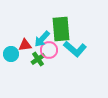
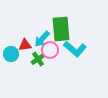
pink circle: moved 1 px right
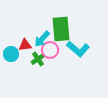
cyan L-shape: moved 3 px right
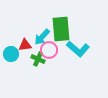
cyan arrow: moved 2 px up
pink circle: moved 1 px left
green cross: rotated 32 degrees counterclockwise
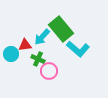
green rectangle: rotated 35 degrees counterclockwise
pink circle: moved 21 px down
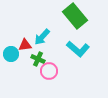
green rectangle: moved 14 px right, 13 px up
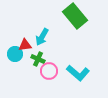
cyan arrow: rotated 12 degrees counterclockwise
cyan L-shape: moved 24 px down
cyan circle: moved 4 px right
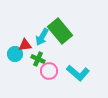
green rectangle: moved 15 px left, 15 px down
